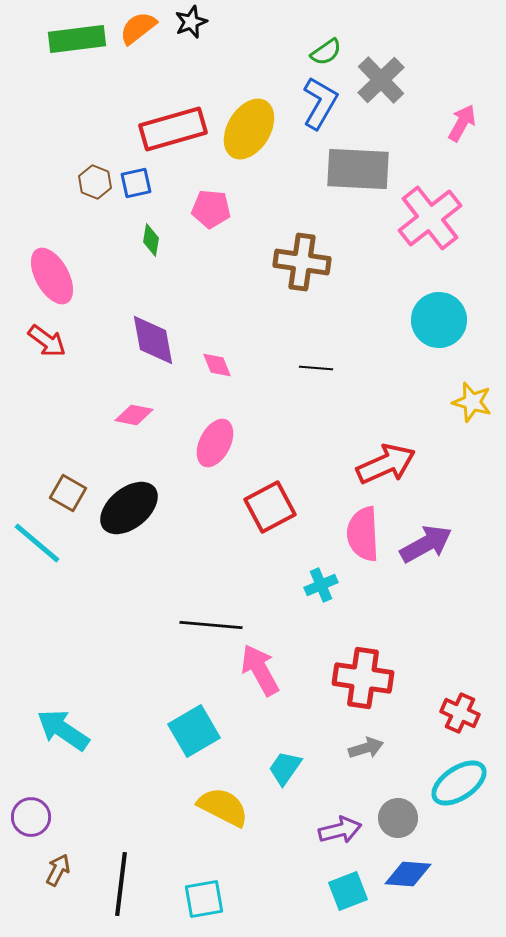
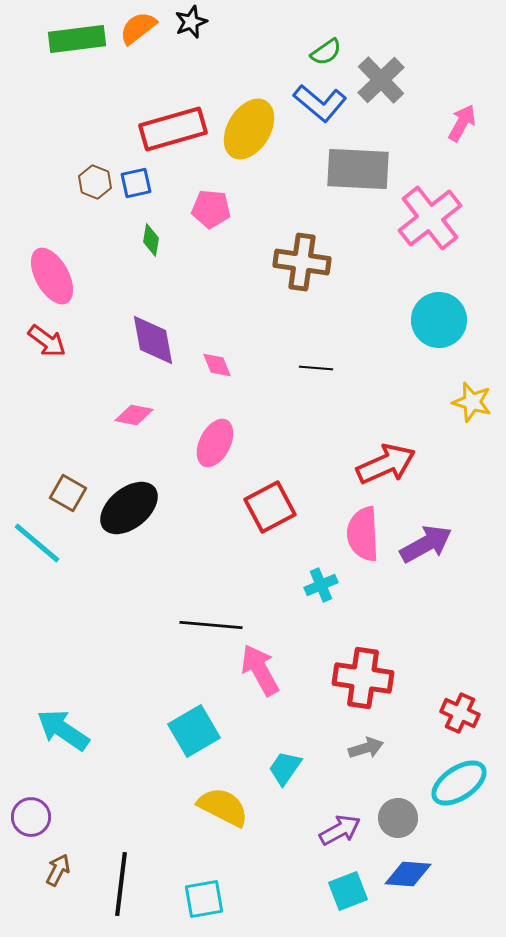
blue L-shape at (320, 103): rotated 100 degrees clockwise
purple arrow at (340, 830): rotated 15 degrees counterclockwise
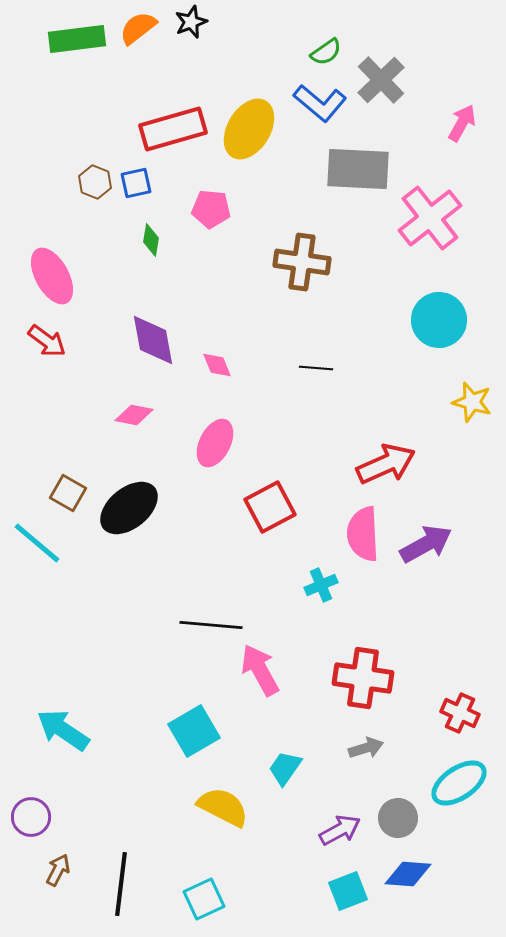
cyan square at (204, 899): rotated 15 degrees counterclockwise
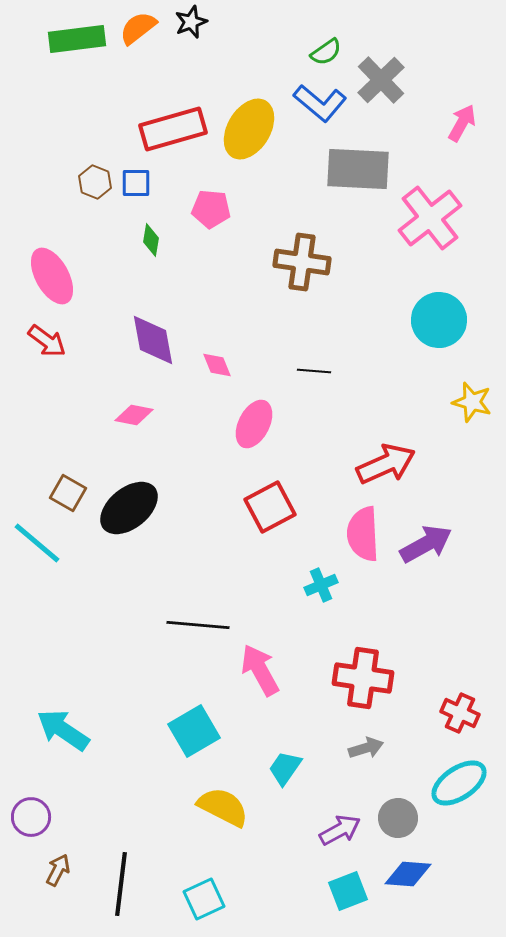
blue square at (136, 183): rotated 12 degrees clockwise
black line at (316, 368): moved 2 px left, 3 px down
pink ellipse at (215, 443): moved 39 px right, 19 px up
black line at (211, 625): moved 13 px left
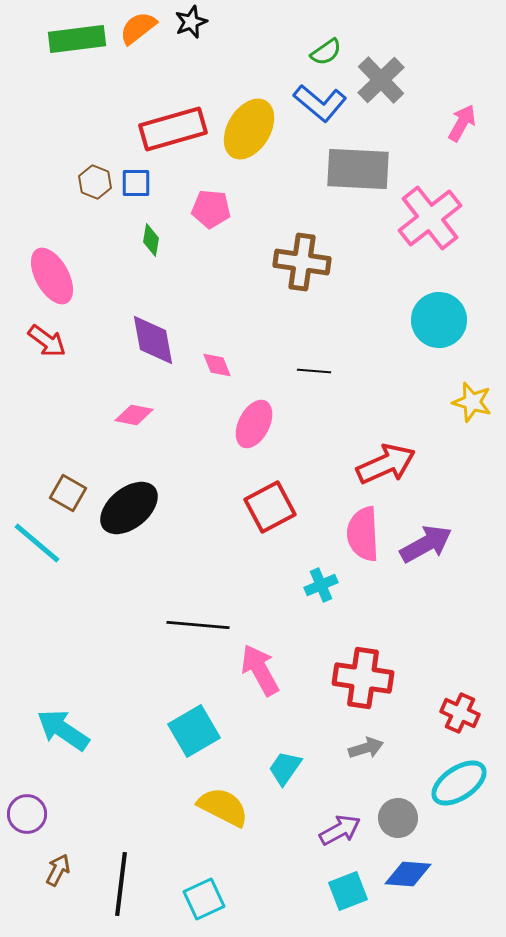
purple circle at (31, 817): moved 4 px left, 3 px up
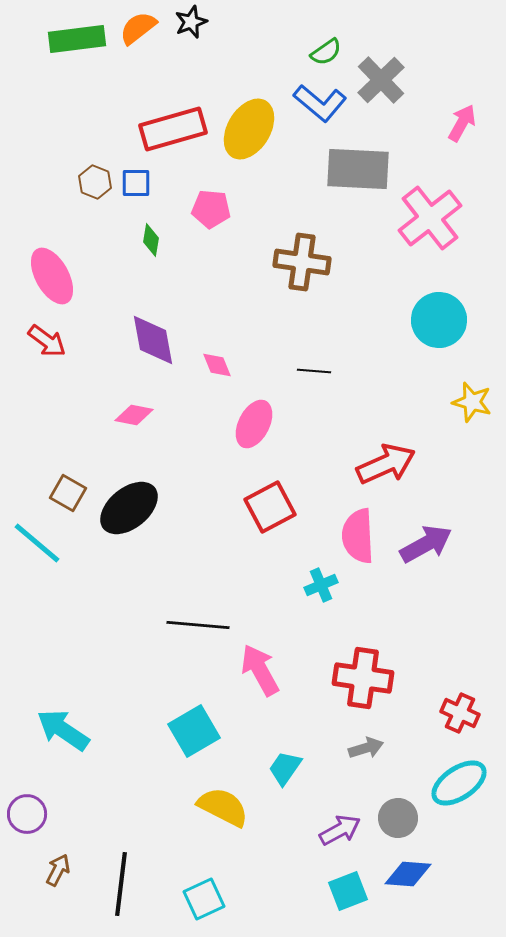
pink semicircle at (363, 534): moved 5 px left, 2 px down
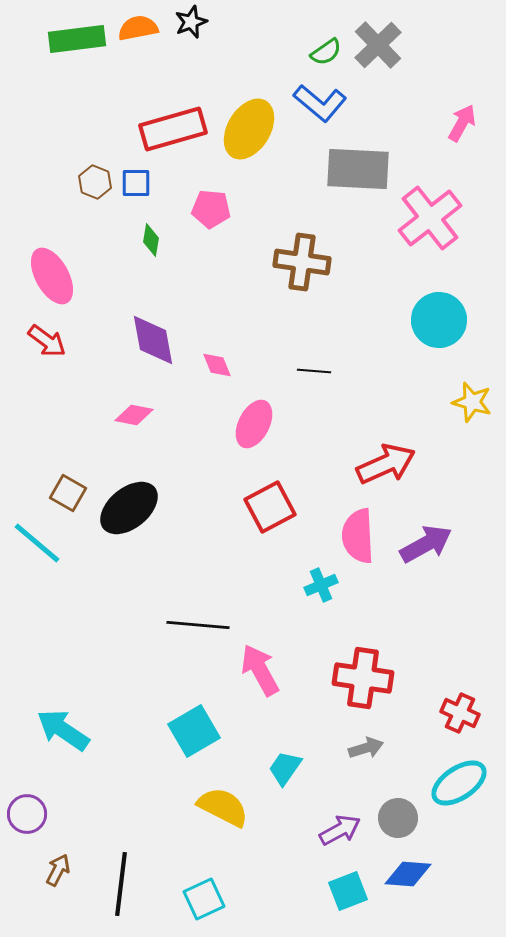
orange semicircle at (138, 28): rotated 27 degrees clockwise
gray cross at (381, 80): moved 3 px left, 35 px up
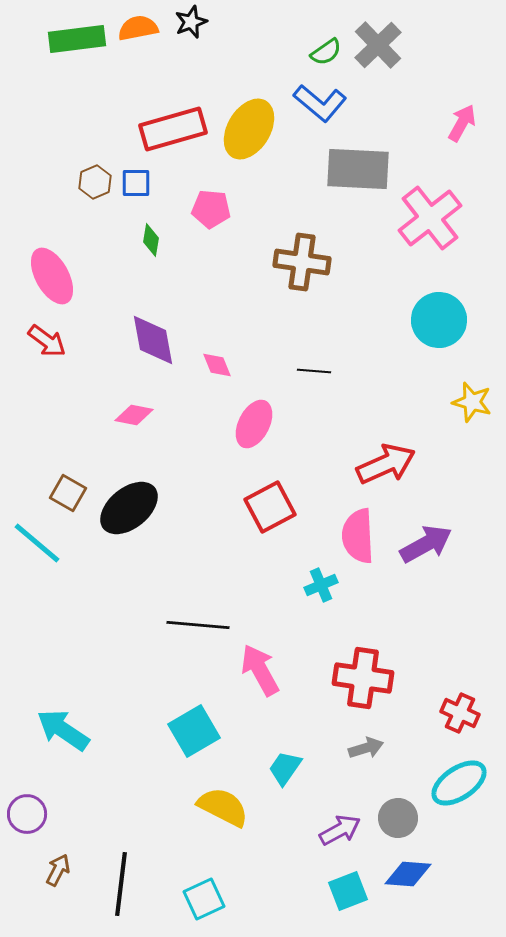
brown hexagon at (95, 182): rotated 16 degrees clockwise
